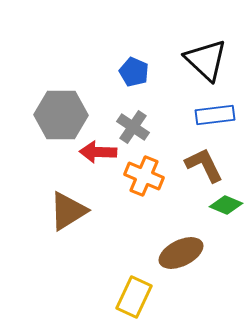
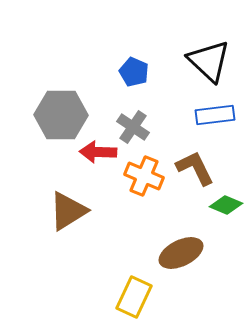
black triangle: moved 3 px right, 1 px down
brown L-shape: moved 9 px left, 3 px down
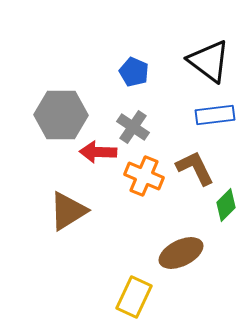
black triangle: rotated 6 degrees counterclockwise
green diamond: rotated 68 degrees counterclockwise
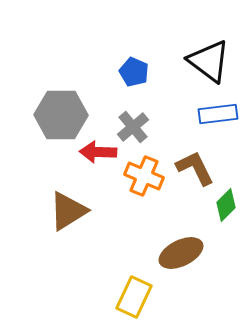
blue rectangle: moved 3 px right, 1 px up
gray cross: rotated 16 degrees clockwise
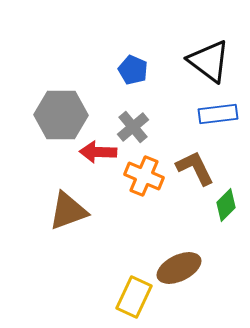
blue pentagon: moved 1 px left, 2 px up
brown triangle: rotated 12 degrees clockwise
brown ellipse: moved 2 px left, 15 px down
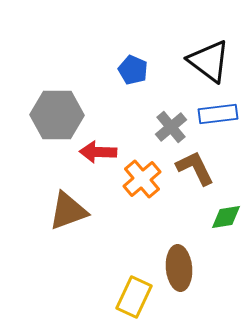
gray hexagon: moved 4 px left
gray cross: moved 38 px right
orange cross: moved 2 px left, 3 px down; rotated 27 degrees clockwise
green diamond: moved 12 px down; rotated 36 degrees clockwise
brown ellipse: rotated 69 degrees counterclockwise
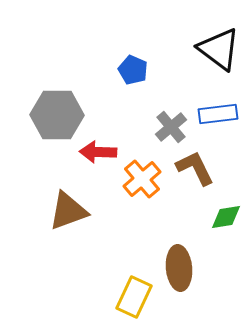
black triangle: moved 10 px right, 12 px up
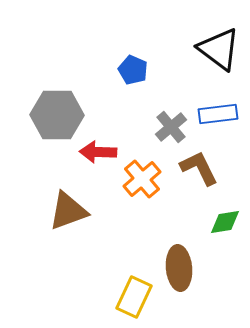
brown L-shape: moved 4 px right
green diamond: moved 1 px left, 5 px down
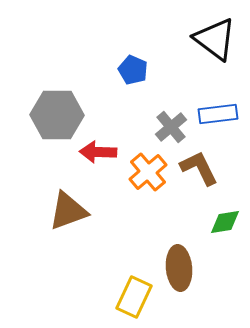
black triangle: moved 4 px left, 10 px up
orange cross: moved 6 px right, 7 px up
